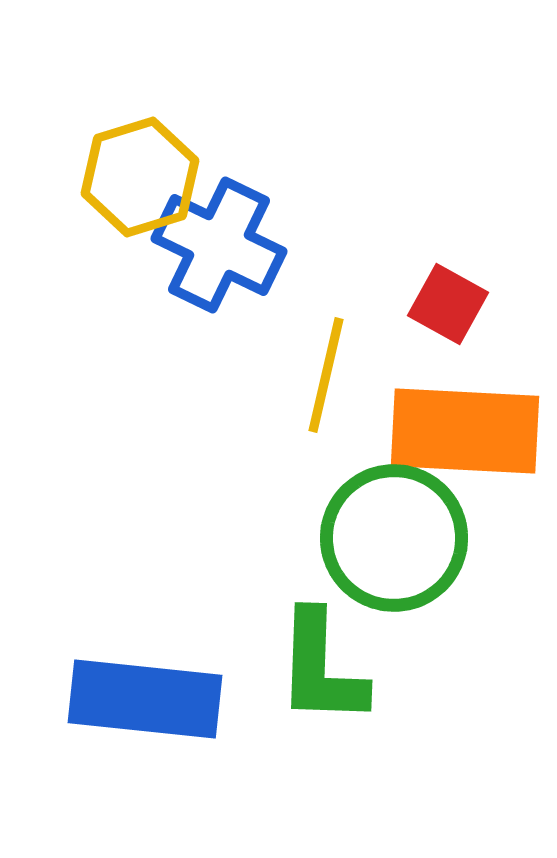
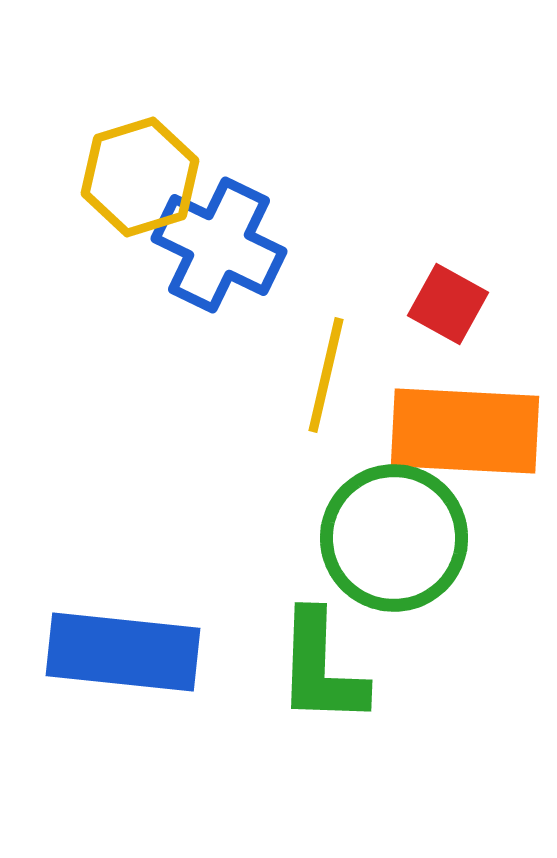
blue rectangle: moved 22 px left, 47 px up
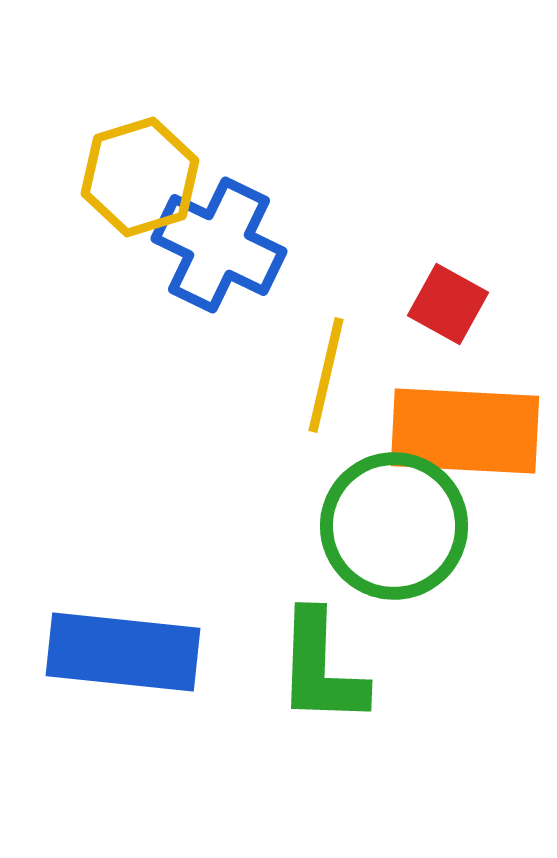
green circle: moved 12 px up
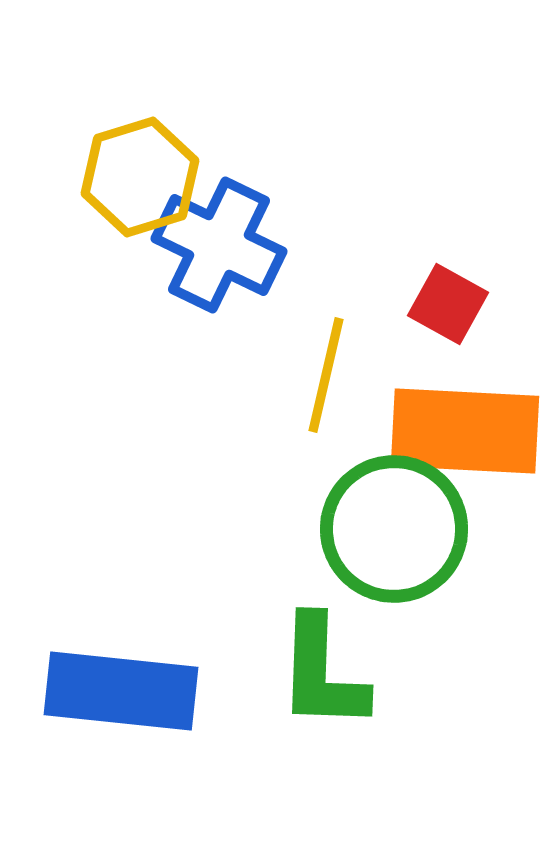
green circle: moved 3 px down
blue rectangle: moved 2 px left, 39 px down
green L-shape: moved 1 px right, 5 px down
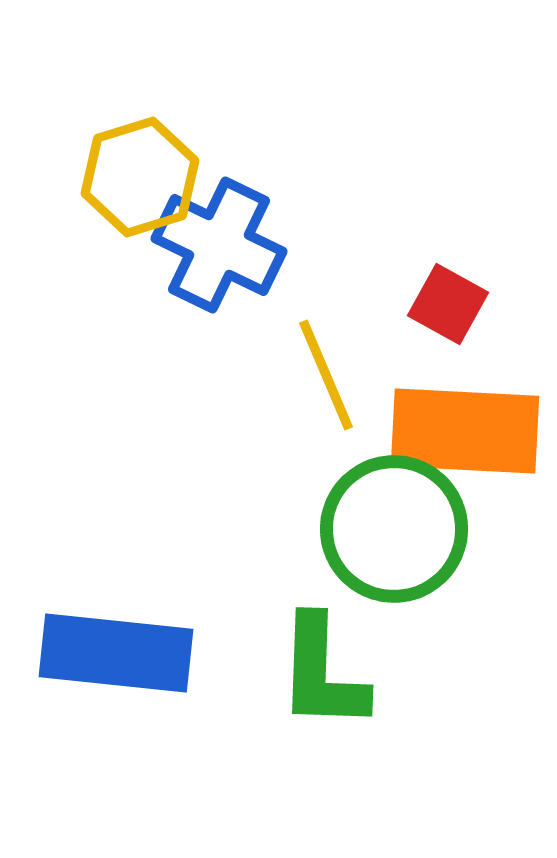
yellow line: rotated 36 degrees counterclockwise
blue rectangle: moved 5 px left, 38 px up
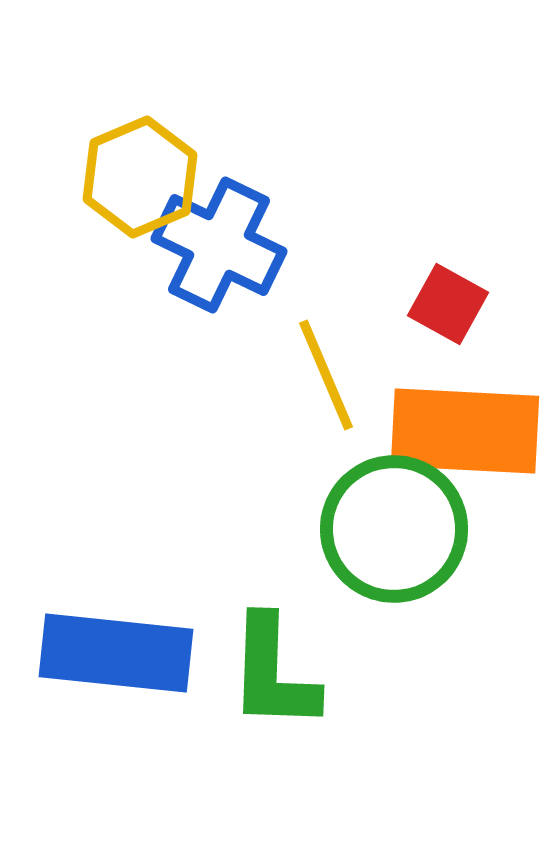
yellow hexagon: rotated 6 degrees counterclockwise
green L-shape: moved 49 px left
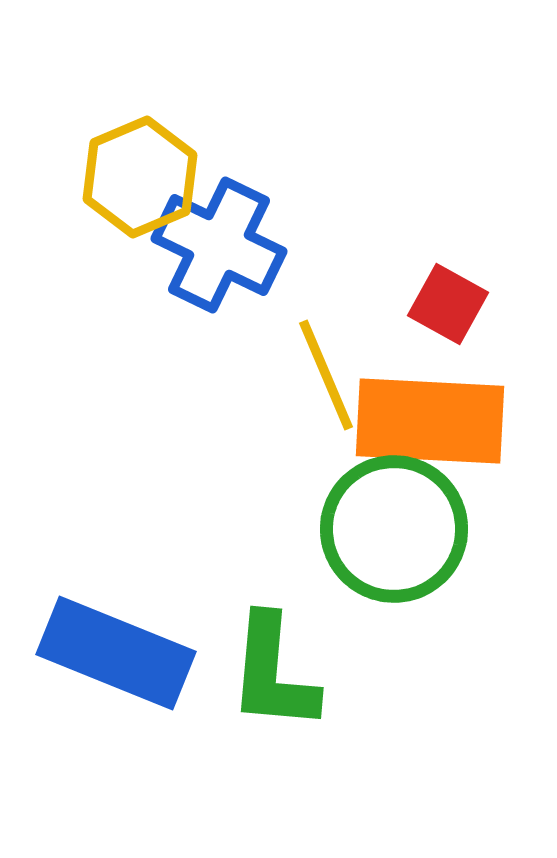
orange rectangle: moved 35 px left, 10 px up
blue rectangle: rotated 16 degrees clockwise
green L-shape: rotated 3 degrees clockwise
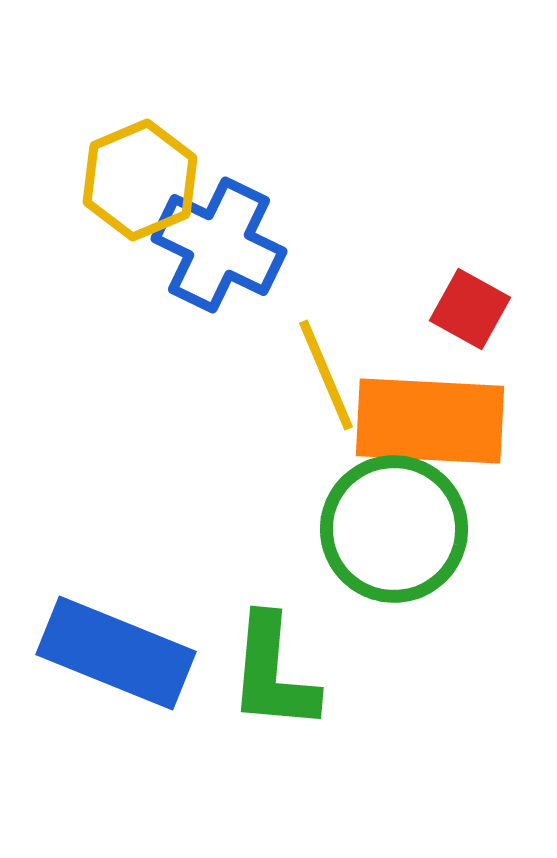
yellow hexagon: moved 3 px down
red square: moved 22 px right, 5 px down
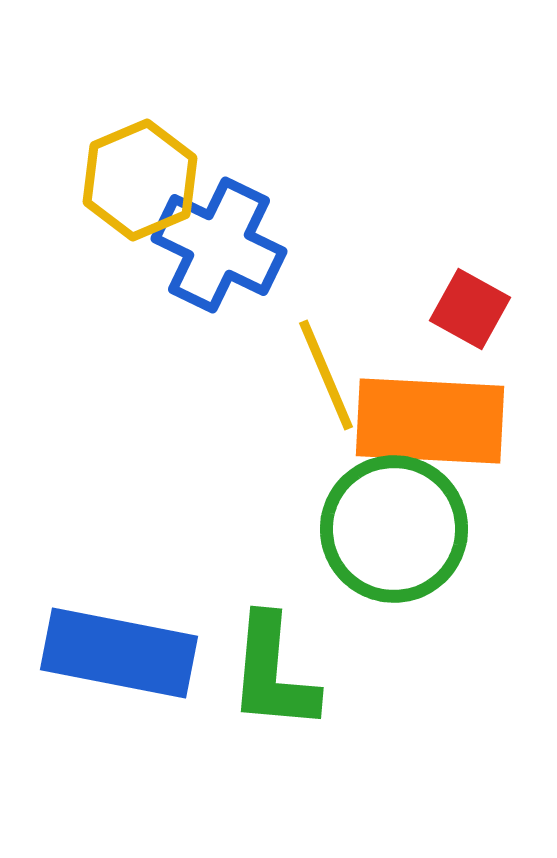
blue rectangle: moved 3 px right; rotated 11 degrees counterclockwise
